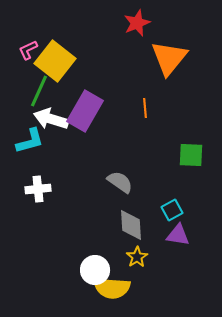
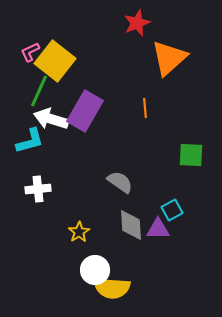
pink L-shape: moved 2 px right, 2 px down
orange triangle: rotated 9 degrees clockwise
purple triangle: moved 20 px left, 6 px up; rotated 10 degrees counterclockwise
yellow star: moved 58 px left, 25 px up
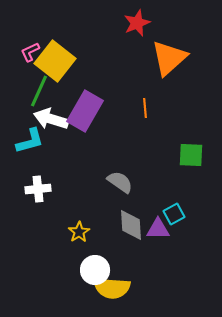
cyan square: moved 2 px right, 4 px down
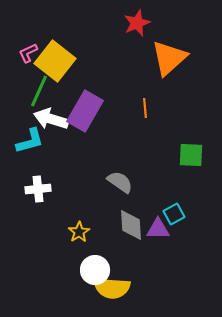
pink L-shape: moved 2 px left, 1 px down
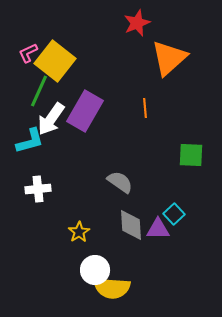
white arrow: rotated 72 degrees counterclockwise
cyan square: rotated 15 degrees counterclockwise
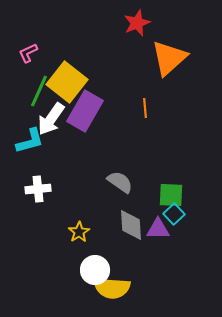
yellow square: moved 12 px right, 21 px down
green square: moved 20 px left, 40 px down
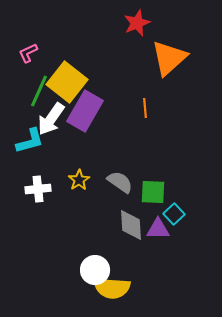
green square: moved 18 px left, 3 px up
yellow star: moved 52 px up
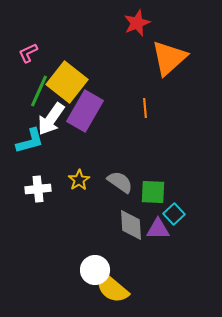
yellow semicircle: rotated 36 degrees clockwise
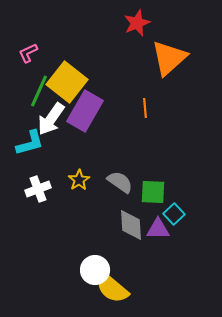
cyan L-shape: moved 2 px down
white cross: rotated 15 degrees counterclockwise
